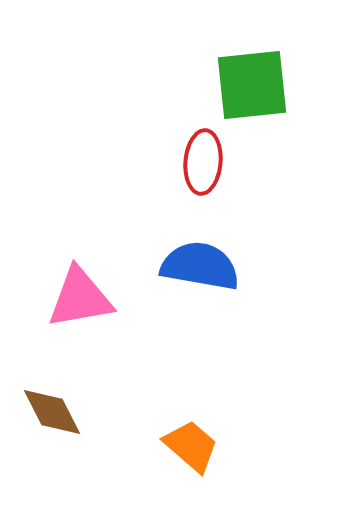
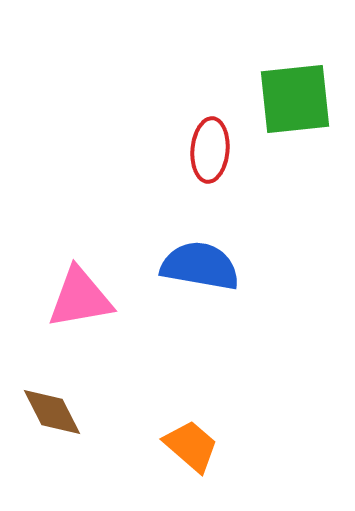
green square: moved 43 px right, 14 px down
red ellipse: moved 7 px right, 12 px up
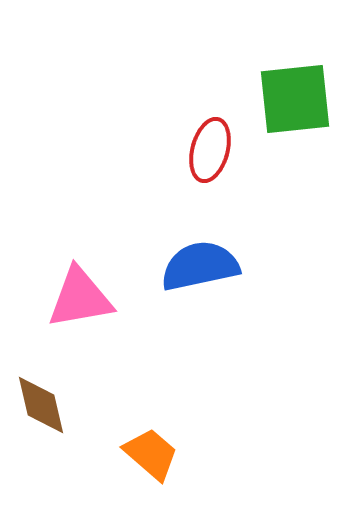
red ellipse: rotated 10 degrees clockwise
blue semicircle: rotated 22 degrees counterclockwise
brown diamond: moved 11 px left, 7 px up; rotated 14 degrees clockwise
orange trapezoid: moved 40 px left, 8 px down
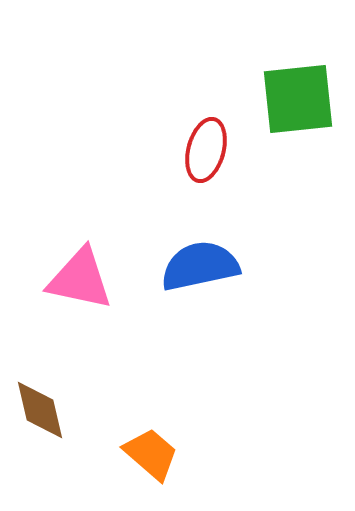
green square: moved 3 px right
red ellipse: moved 4 px left
pink triangle: moved 19 px up; rotated 22 degrees clockwise
brown diamond: moved 1 px left, 5 px down
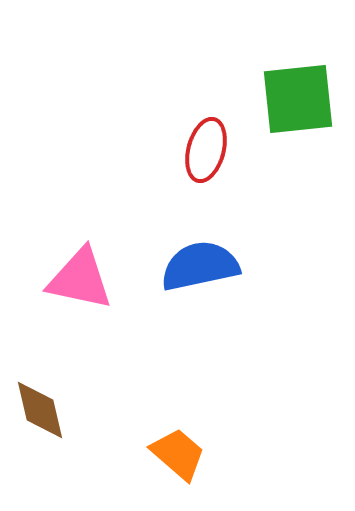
orange trapezoid: moved 27 px right
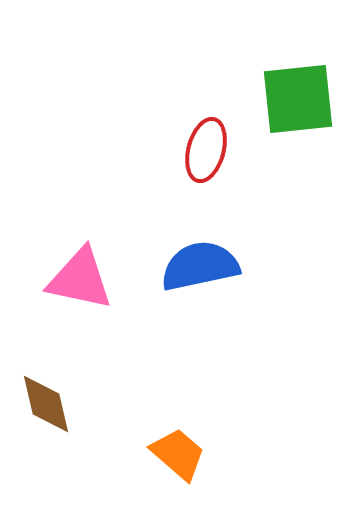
brown diamond: moved 6 px right, 6 px up
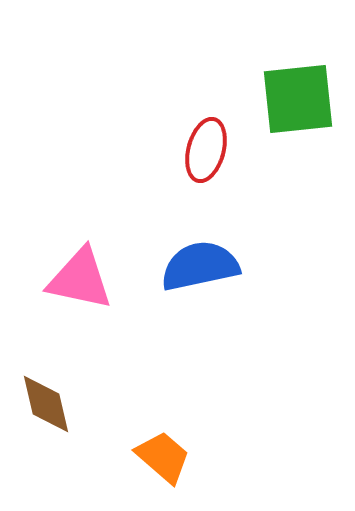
orange trapezoid: moved 15 px left, 3 px down
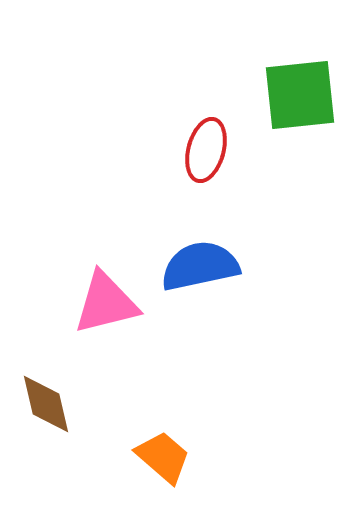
green square: moved 2 px right, 4 px up
pink triangle: moved 26 px right, 24 px down; rotated 26 degrees counterclockwise
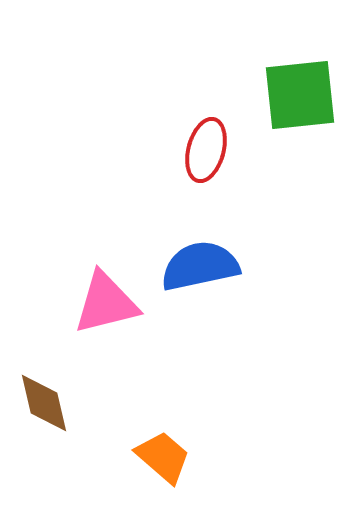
brown diamond: moved 2 px left, 1 px up
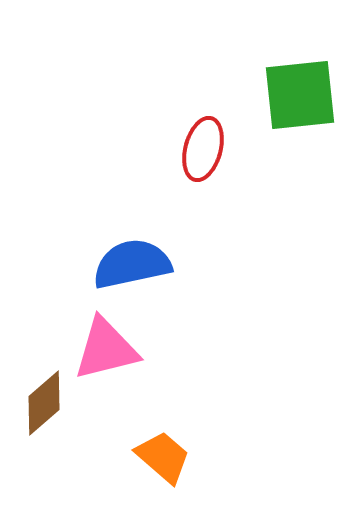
red ellipse: moved 3 px left, 1 px up
blue semicircle: moved 68 px left, 2 px up
pink triangle: moved 46 px down
brown diamond: rotated 62 degrees clockwise
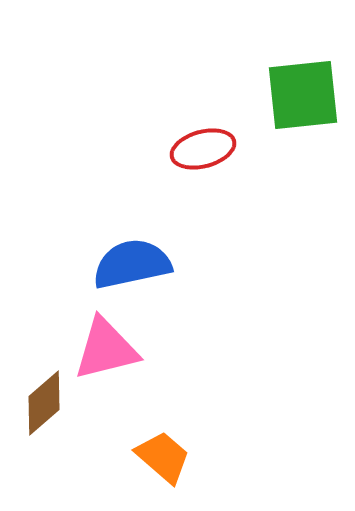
green square: moved 3 px right
red ellipse: rotated 60 degrees clockwise
